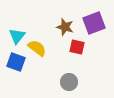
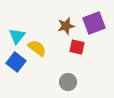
brown star: moved 1 px right, 1 px up; rotated 30 degrees counterclockwise
blue square: rotated 18 degrees clockwise
gray circle: moved 1 px left
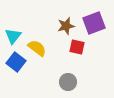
cyan triangle: moved 4 px left
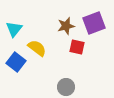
cyan triangle: moved 1 px right, 7 px up
gray circle: moved 2 px left, 5 px down
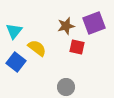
cyan triangle: moved 2 px down
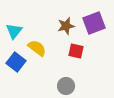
red square: moved 1 px left, 4 px down
gray circle: moved 1 px up
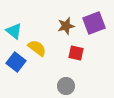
cyan triangle: rotated 30 degrees counterclockwise
red square: moved 2 px down
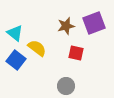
cyan triangle: moved 1 px right, 2 px down
blue square: moved 2 px up
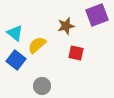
purple square: moved 3 px right, 8 px up
yellow semicircle: moved 3 px up; rotated 78 degrees counterclockwise
gray circle: moved 24 px left
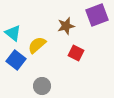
cyan triangle: moved 2 px left
red square: rotated 14 degrees clockwise
